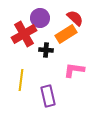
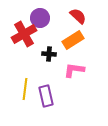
red semicircle: moved 3 px right, 2 px up
orange rectangle: moved 7 px right, 6 px down
black cross: moved 3 px right, 4 px down
yellow line: moved 4 px right, 9 px down
purple rectangle: moved 2 px left
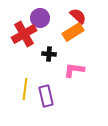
orange rectangle: moved 8 px up
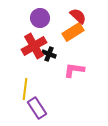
red cross: moved 10 px right, 12 px down
black cross: rotated 16 degrees clockwise
purple rectangle: moved 9 px left, 12 px down; rotated 20 degrees counterclockwise
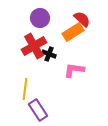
red semicircle: moved 4 px right, 3 px down
purple rectangle: moved 1 px right, 2 px down
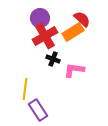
red cross: moved 11 px right, 10 px up
black cross: moved 4 px right, 5 px down
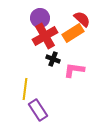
orange rectangle: moved 1 px down
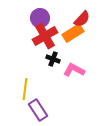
red semicircle: rotated 90 degrees clockwise
pink L-shape: rotated 20 degrees clockwise
